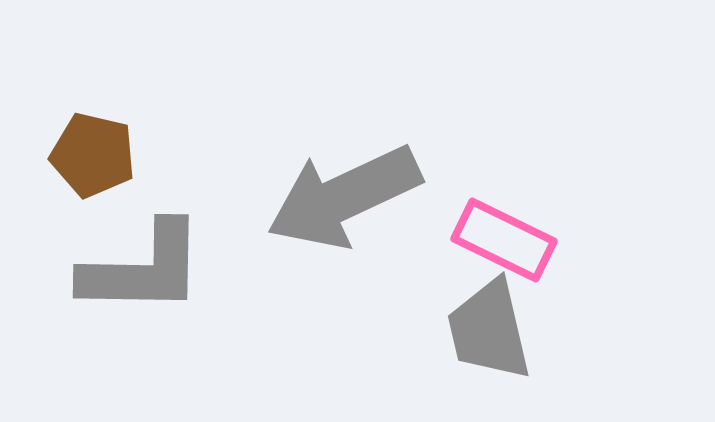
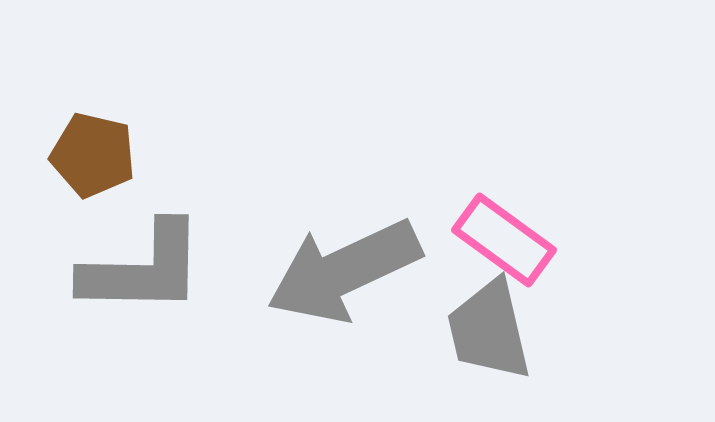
gray arrow: moved 74 px down
pink rectangle: rotated 10 degrees clockwise
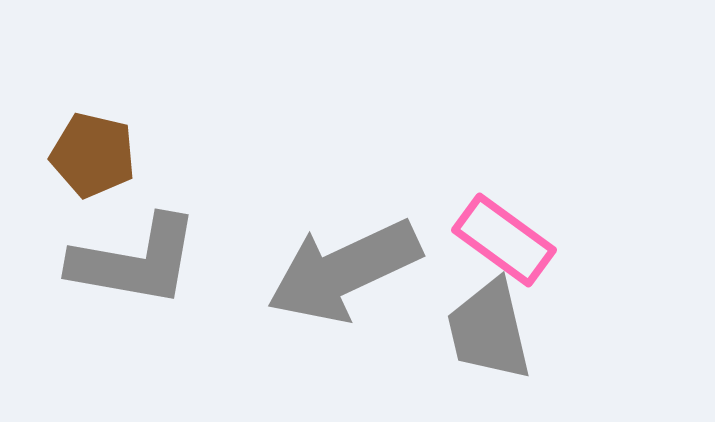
gray L-shape: moved 8 px left, 8 px up; rotated 9 degrees clockwise
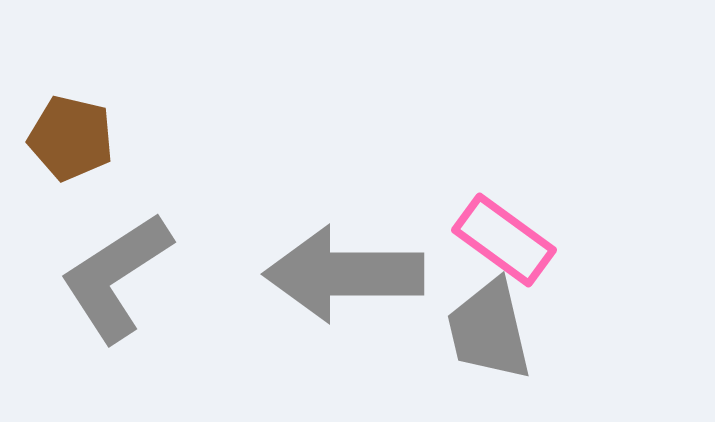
brown pentagon: moved 22 px left, 17 px up
gray L-shape: moved 19 px left, 16 px down; rotated 137 degrees clockwise
gray arrow: moved 3 px down; rotated 25 degrees clockwise
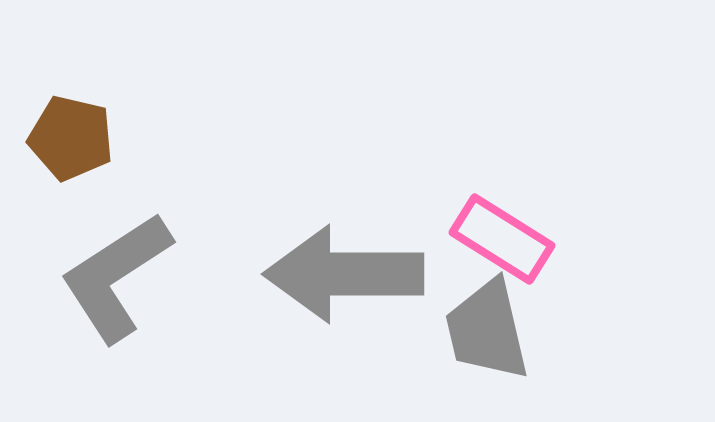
pink rectangle: moved 2 px left, 1 px up; rotated 4 degrees counterclockwise
gray trapezoid: moved 2 px left
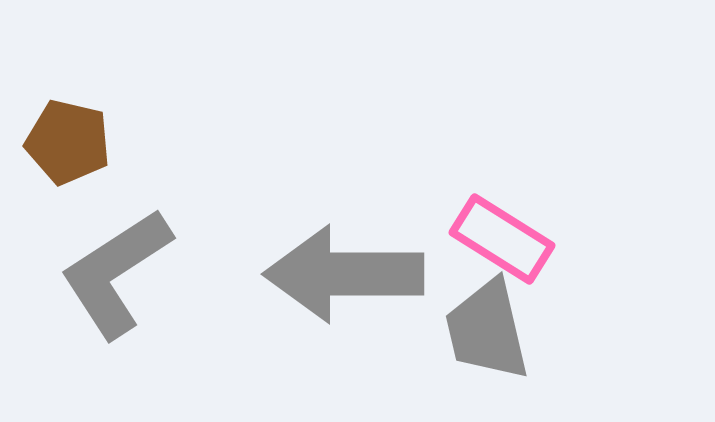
brown pentagon: moved 3 px left, 4 px down
gray L-shape: moved 4 px up
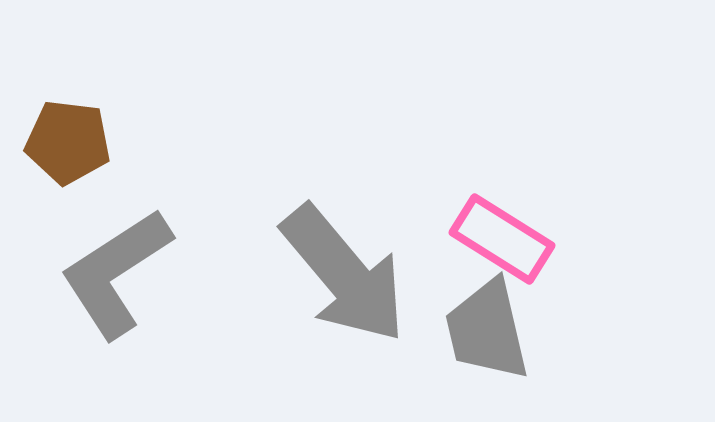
brown pentagon: rotated 6 degrees counterclockwise
gray arrow: rotated 130 degrees counterclockwise
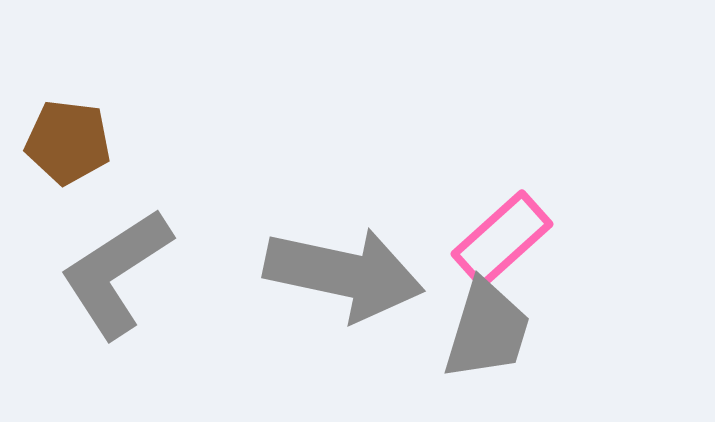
pink rectangle: rotated 74 degrees counterclockwise
gray arrow: rotated 38 degrees counterclockwise
gray trapezoid: rotated 150 degrees counterclockwise
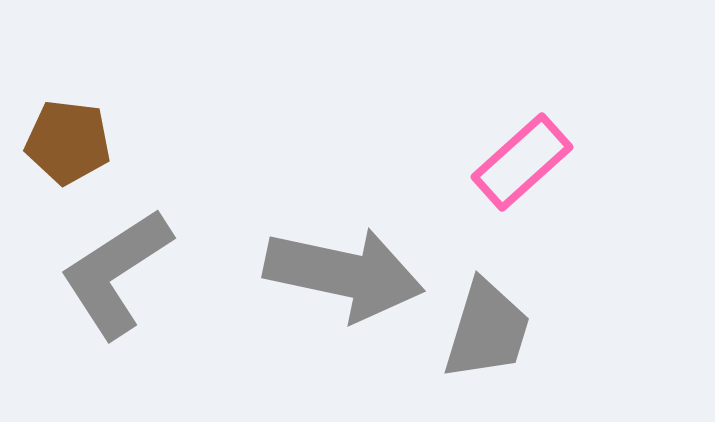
pink rectangle: moved 20 px right, 77 px up
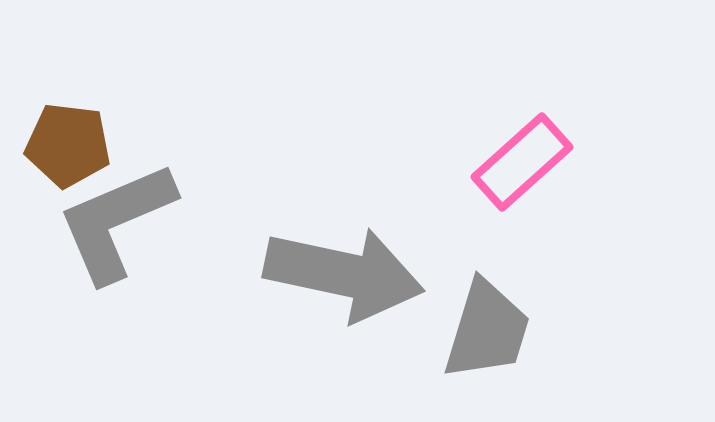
brown pentagon: moved 3 px down
gray L-shape: moved 51 px up; rotated 10 degrees clockwise
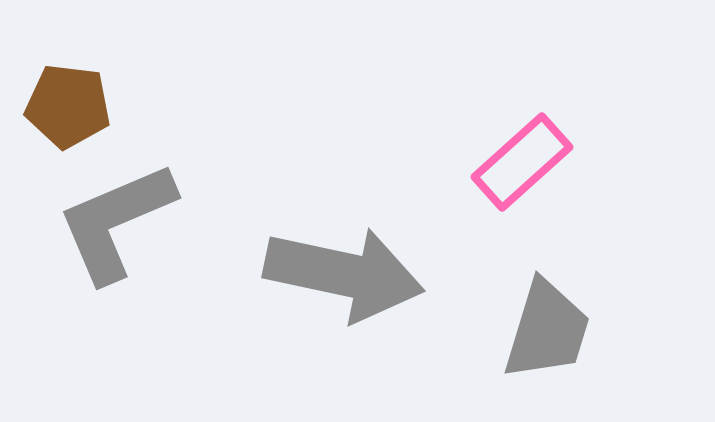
brown pentagon: moved 39 px up
gray trapezoid: moved 60 px right
